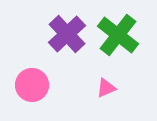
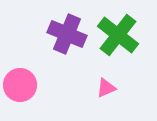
purple cross: rotated 24 degrees counterclockwise
pink circle: moved 12 px left
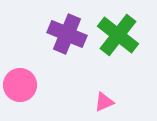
pink triangle: moved 2 px left, 14 px down
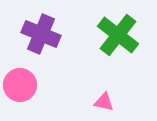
purple cross: moved 26 px left
pink triangle: rotated 35 degrees clockwise
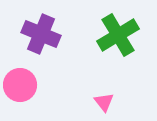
green cross: rotated 21 degrees clockwise
pink triangle: rotated 40 degrees clockwise
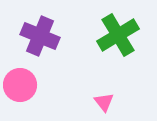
purple cross: moved 1 px left, 2 px down
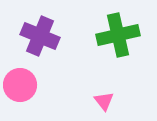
green cross: rotated 18 degrees clockwise
pink triangle: moved 1 px up
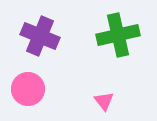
pink circle: moved 8 px right, 4 px down
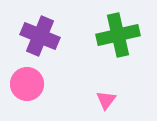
pink circle: moved 1 px left, 5 px up
pink triangle: moved 2 px right, 1 px up; rotated 15 degrees clockwise
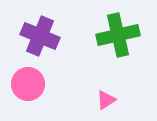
pink circle: moved 1 px right
pink triangle: rotated 20 degrees clockwise
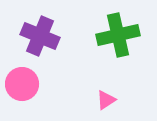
pink circle: moved 6 px left
